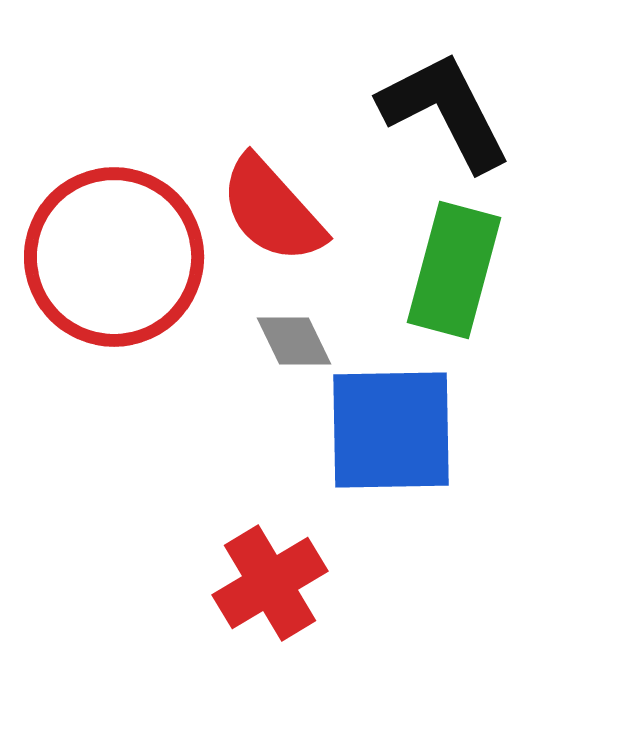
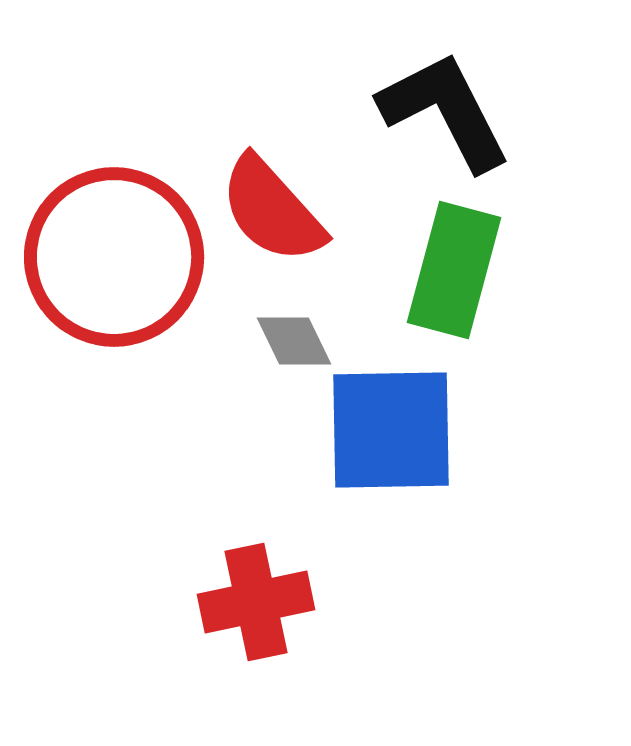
red cross: moved 14 px left, 19 px down; rotated 19 degrees clockwise
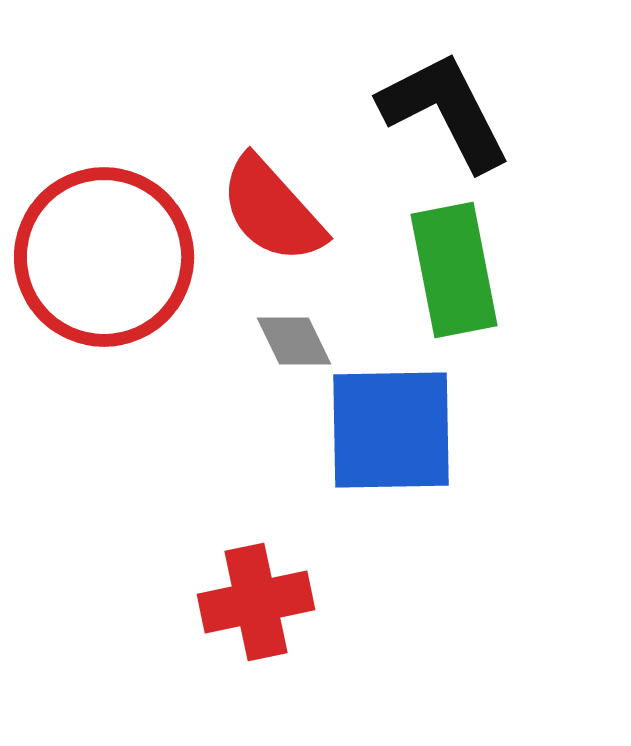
red circle: moved 10 px left
green rectangle: rotated 26 degrees counterclockwise
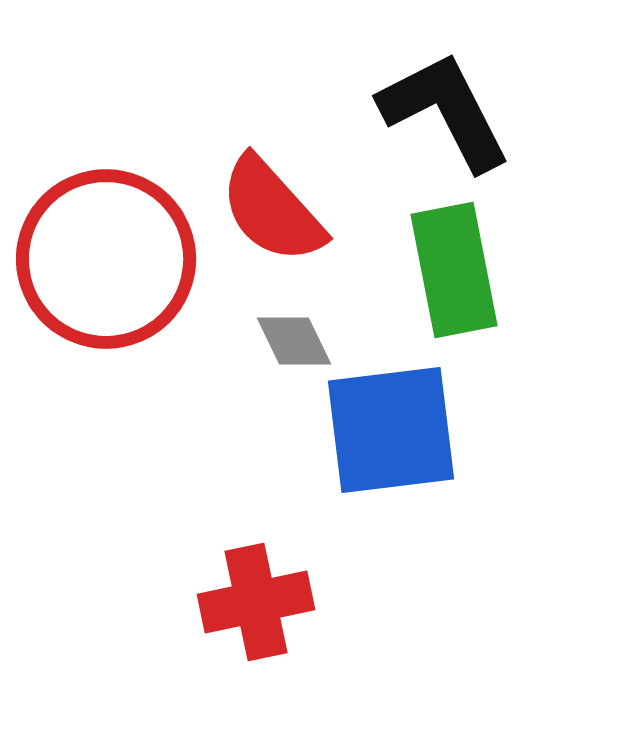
red circle: moved 2 px right, 2 px down
blue square: rotated 6 degrees counterclockwise
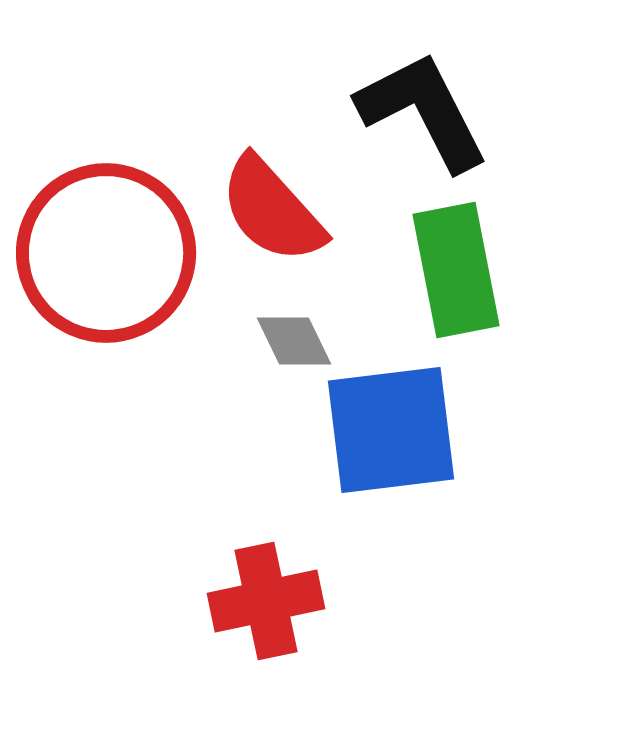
black L-shape: moved 22 px left
red circle: moved 6 px up
green rectangle: moved 2 px right
red cross: moved 10 px right, 1 px up
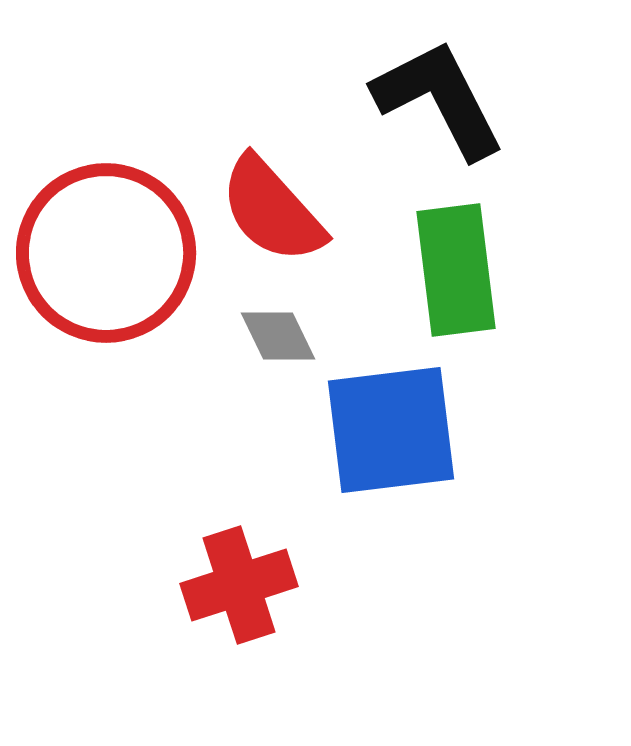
black L-shape: moved 16 px right, 12 px up
green rectangle: rotated 4 degrees clockwise
gray diamond: moved 16 px left, 5 px up
red cross: moved 27 px left, 16 px up; rotated 6 degrees counterclockwise
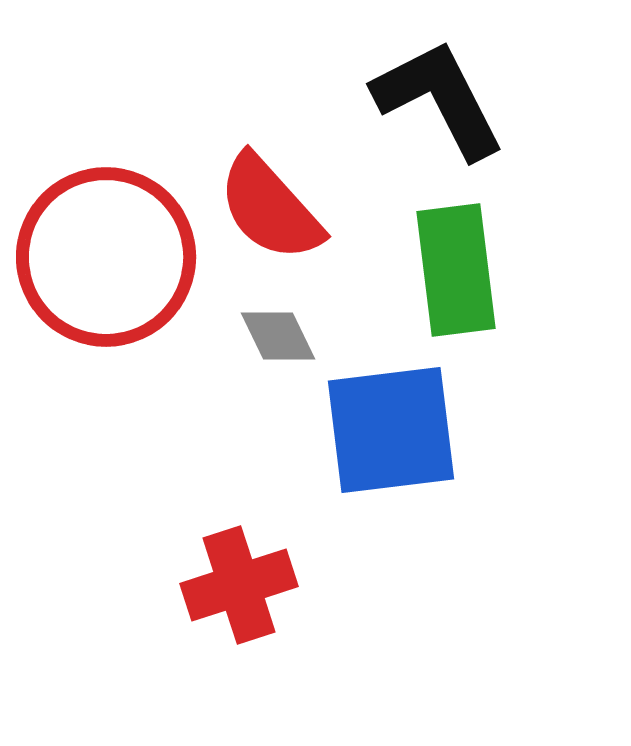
red semicircle: moved 2 px left, 2 px up
red circle: moved 4 px down
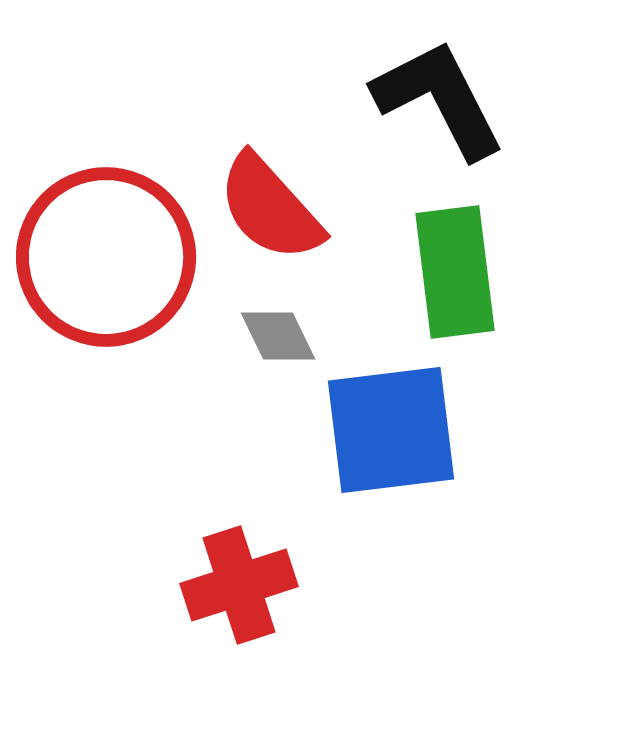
green rectangle: moved 1 px left, 2 px down
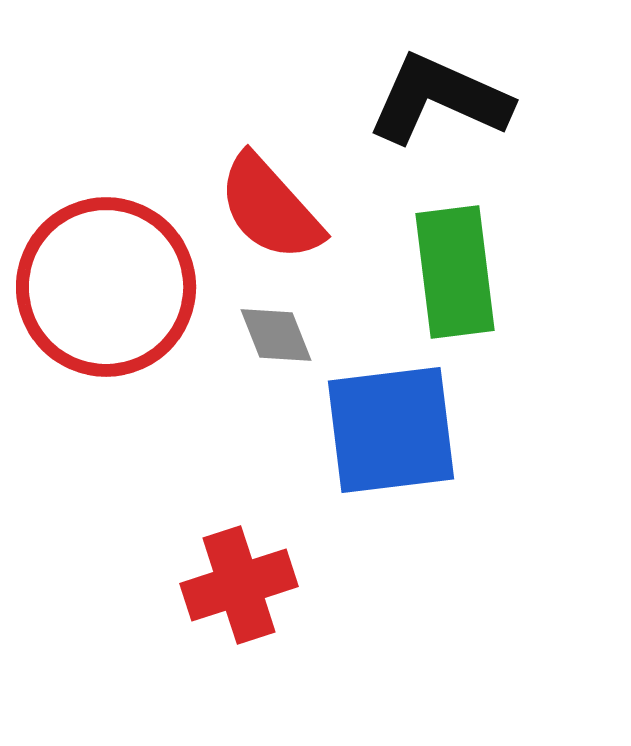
black L-shape: rotated 39 degrees counterclockwise
red circle: moved 30 px down
gray diamond: moved 2 px left, 1 px up; rotated 4 degrees clockwise
